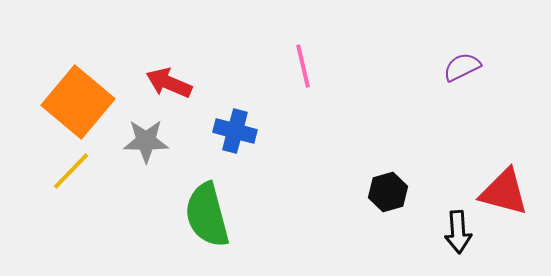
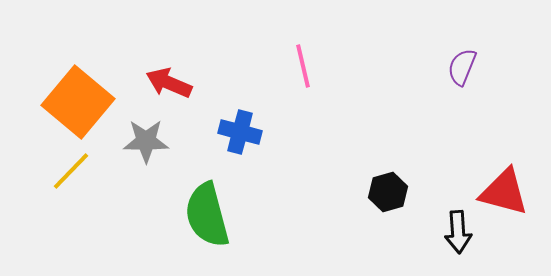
purple semicircle: rotated 42 degrees counterclockwise
blue cross: moved 5 px right, 1 px down
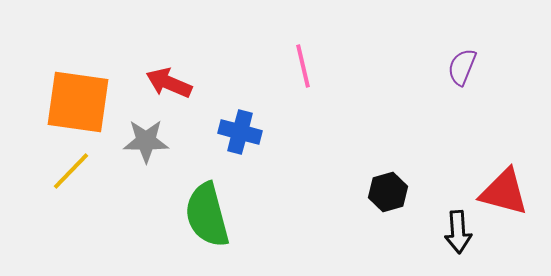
orange square: rotated 32 degrees counterclockwise
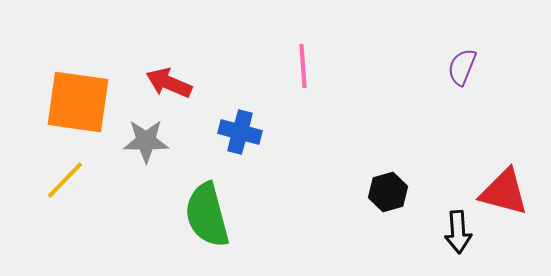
pink line: rotated 9 degrees clockwise
yellow line: moved 6 px left, 9 px down
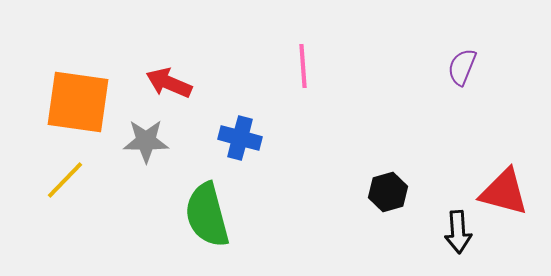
blue cross: moved 6 px down
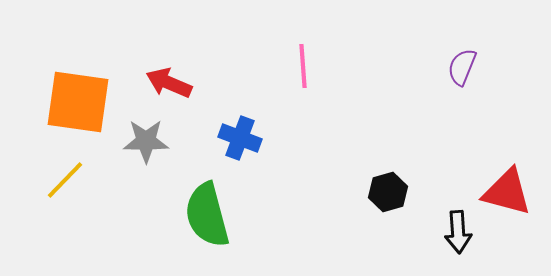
blue cross: rotated 6 degrees clockwise
red triangle: moved 3 px right
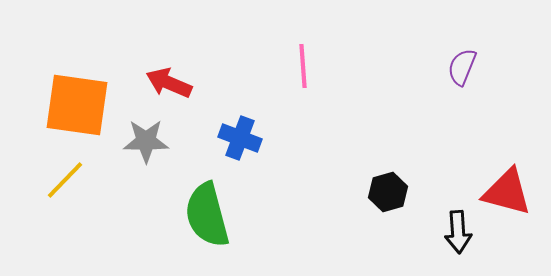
orange square: moved 1 px left, 3 px down
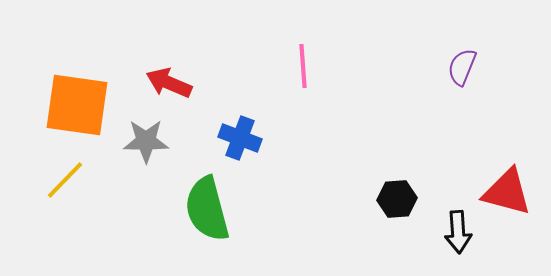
black hexagon: moved 9 px right, 7 px down; rotated 12 degrees clockwise
green semicircle: moved 6 px up
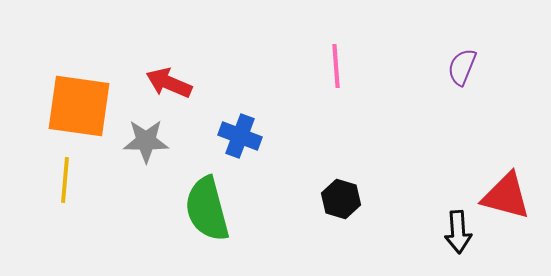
pink line: moved 33 px right
orange square: moved 2 px right, 1 px down
blue cross: moved 2 px up
yellow line: rotated 39 degrees counterclockwise
red triangle: moved 1 px left, 4 px down
black hexagon: moved 56 px left; rotated 21 degrees clockwise
